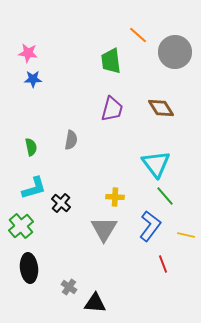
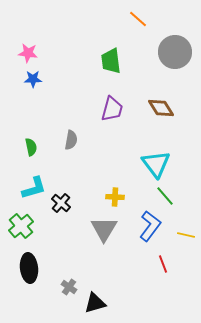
orange line: moved 16 px up
black triangle: rotated 20 degrees counterclockwise
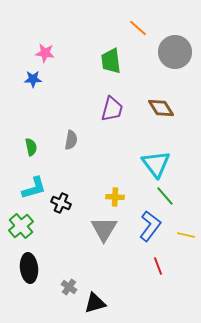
orange line: moved 9 px down
pink star: moved 17 px right
black cross: rotated 18 degrees counterclockwise
red line: moved 5 px left, 2 px down
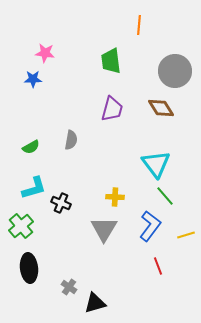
orange line: moved 1 px right, 3 px up; rotated 54 degrees clockwise
gray circle: moved 19 px down
green semicircle: rotated 72 degrees clockwise
yellow line: rotated 30 degrees counterclockwise
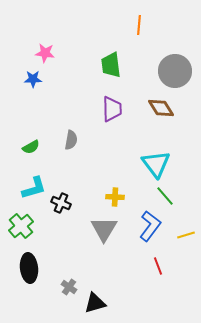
green trapezoid: moved 4 px down
purple trapezoid: rotated 16 degrees counterclockwise
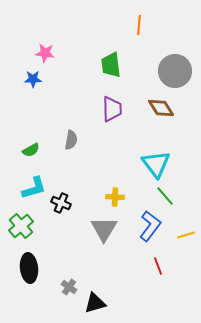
green semicircle: moved 3 px down
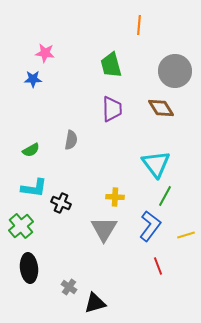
green trapezoid: rotated 8 degrees counterclockwise
cyan L-shape: rotated 24 degrees clockwise
green line: rotated 70 degrees clockwise
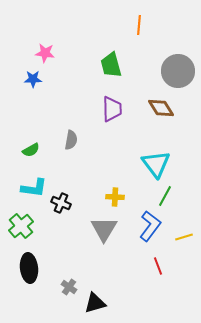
gray circle: moved 3 px right
yellow line: moved 2 px left, 2 px down
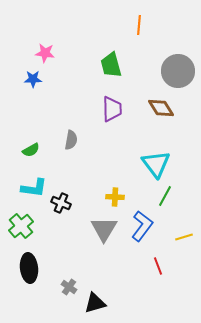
blue L-shape: moved 8 px left
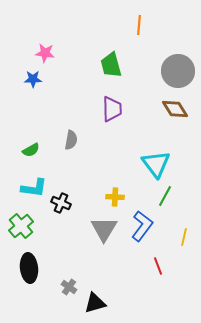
brown diamond: moved 14 px right, 1 px down
yellow line: rotated 60 degrees counterclockwise
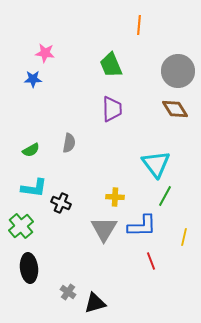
green trapezoid: rotated 8 degrees counterclockwise
gray semicircle: moved 2 px left, 3 px down
blue L-shape: rotated 52 degrees clockwise
red line: moved 7 px left, 5 px up
gray cross: moved 1 px left, 5 px down
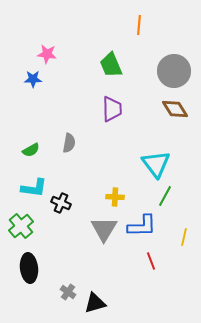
pink star: moved 2 px right, 1 px down
gray circle: moved 4 px left
